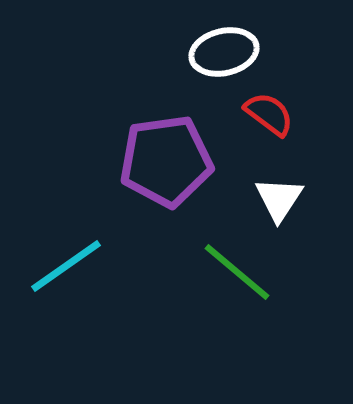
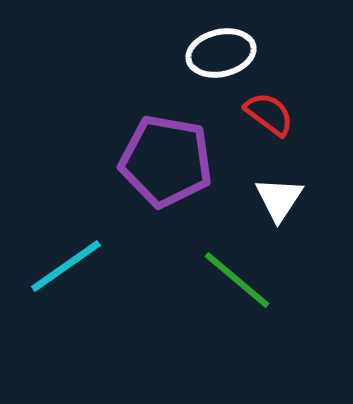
white ellipse: moved 3 px left, 1 px down
purple pentagon: rotated 18 degrees clockwise
green line: moved 8 px down
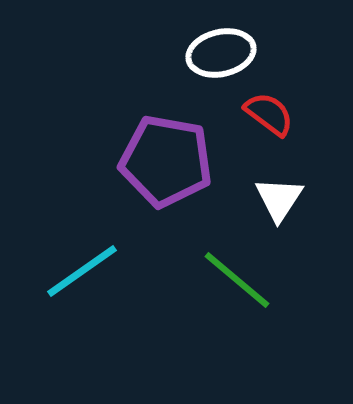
cyan line: moved 16 px right, 5 px down
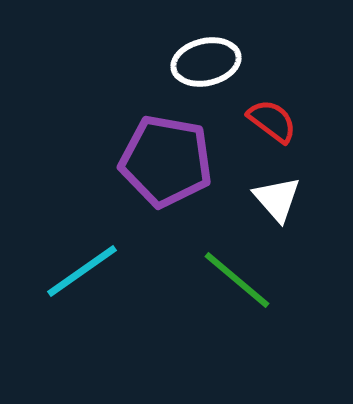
white ellipse: moved 15 px left, 9 px down
red semicircle: moved 3 px right, 7 px down
white triangle: moved 2 px left; rotated 14 degrees counterclockwise
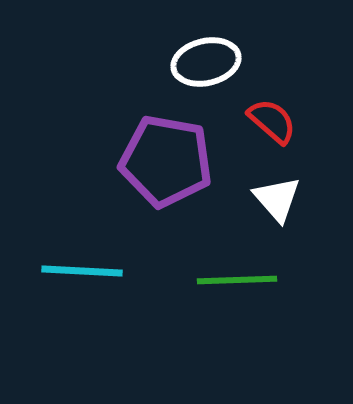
red semicircle: rotated 4 degrees clockwise
cyan line: rotated 38 degrees clockwise
green line: rotated 42 degrees counterclockwise
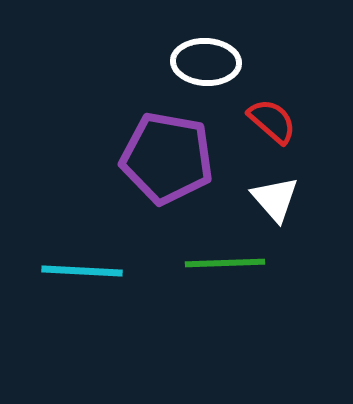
white ellipse: rotated 16 degrees clockwise
purple pentagon: moved 1 px right, 3 px up
white triangle: moved 2 px left
green line: moved 12 px left, 17 px up
